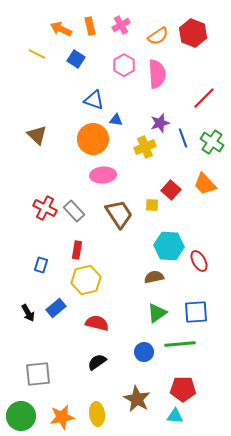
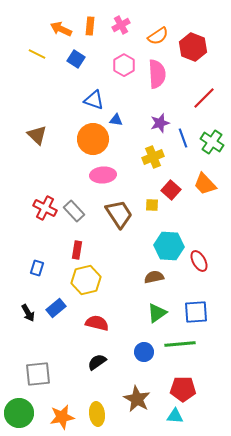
orange rectangle at (90, 26): rotated 18 degrees clockwise
red hexagon at (193, 33): moved 14 px down
yellow cross at (145, 147): moved 8 px right, 10 px down
blue rectangle at (41, 265): moved 4 px left, 3 px down
green circle at (21, 416): moved 2 px left, 3 px up
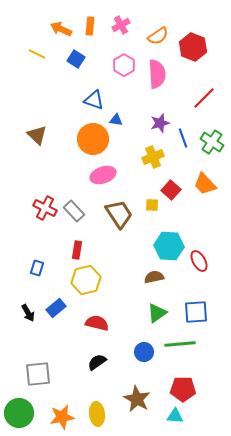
pink ellipse at (103, 175): rotated 15 degrees counterclockwise
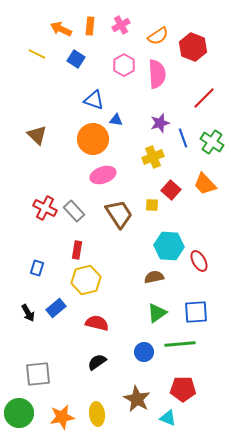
cyan triangle at (175, 416): moved 7 px left, 2 px down; rotated 18 degrees clockwise
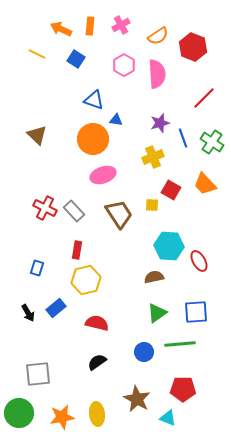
red square at (171, 190): rotated 12 degrees counterclockwise
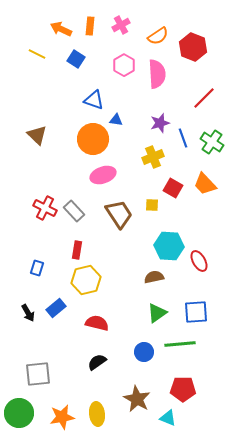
red square at (171, 190): moved 2 px right, 2 px up
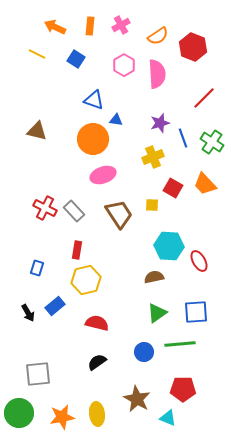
orange arrow at (61, 29): moved 6 px left, 2 px up
brown triangle at (37, 135): moved 4 px up; rotated 30 degrees counterclockwise
blue rectangle at (56, 308): moved 1 px left, 2 px up
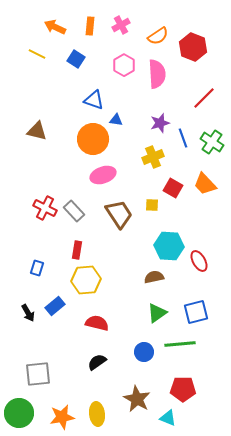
yellow hexagon at (86, 280): rotated 8 degrees clockwise
blue square at (196, 312): rotated 10 degrees counterclockwise
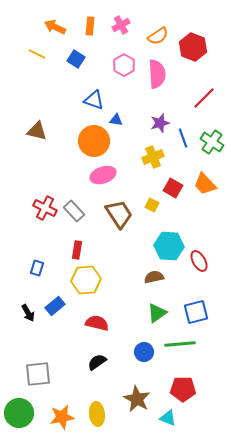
orange circle at (93, 139): moved 1 px right, 2 px down
yellow square at (152, 205): rotated 24 degrees clockwise
